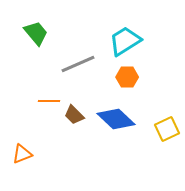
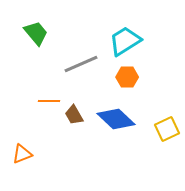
gray line: moved 3 px right
brown trapezoid: rotated 15 degrees clockwise
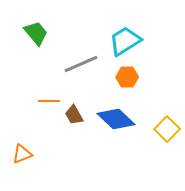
yellow square: rotated 20 degrees counterclockwise
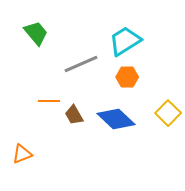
yellow square: moved 1 px right, 16 px up
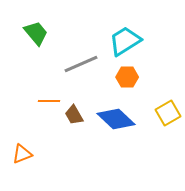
yellow square: rotated 15 degrees clockwise
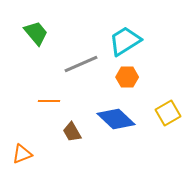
brown trapezoid: moved 2 px left, 17 px down
